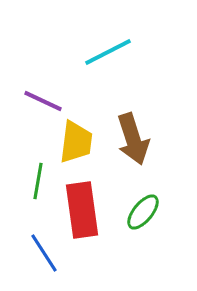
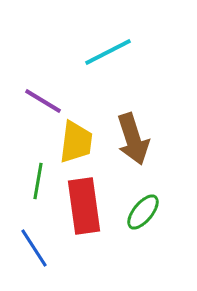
purple line: rotated 6 degrees clockwise
red rectangle: moved 2 px right, 4 px up
blue line: moved 10 px left, 5 px up
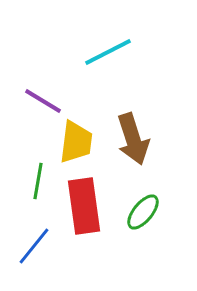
blue line: moved 2 px up; rotated 72 degrees clockwise
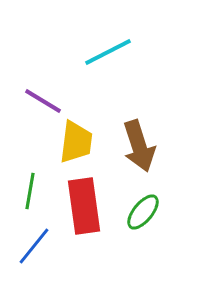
brown arrow: moved 6 px right, 7 px down
green line: moved 8 px left, 10 px down
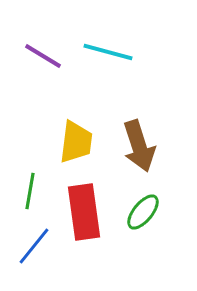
cyan line: rotated 42 degrees clockwise
purple line: moved 45 px up
red rectangle: moved 6 px down
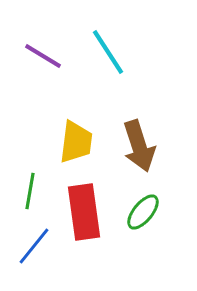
cyan line: rotated 42 degrees clockwise
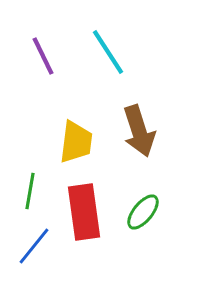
purple line: rotated 33 degrees clockwise
brown arrow: moved 15 px up
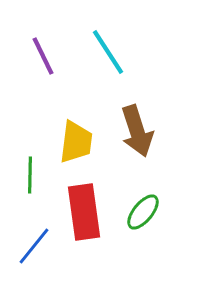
brown arrow: moved 2 px left
green line: moved 16 px up; rotated 9 degrees counterclockwise
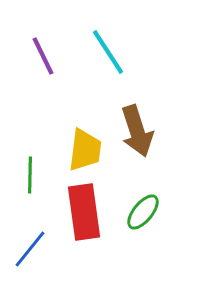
yellow trapezoid: moved 9 px right, 8 px down
blue line: moved 4 px left, 3 px down
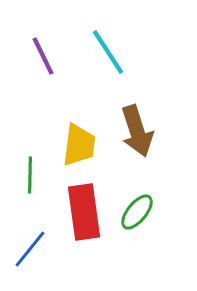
yellow trapezoid: moved 6 px left, 5 px up
green ellipse: moved 6 px left
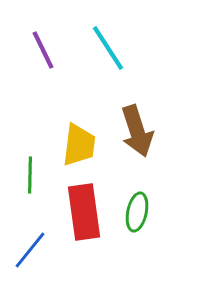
cyan line: moved 4 px up
purple line: moved 6 px up
green ellipse: rotated 27 degrees counterclockwise
blue line: moved 1 px down
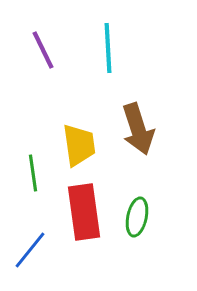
cyan line: rotated 30 degrees clockwise
brown arrow: moved 1 px right, 2 px up
yellow trapezoid: rotated 15 degrees counterclockwise
green line: moved 3 px right, 2 px up; rotated 9 degrees counterclockwise
green ellipse: moved 5 px down
